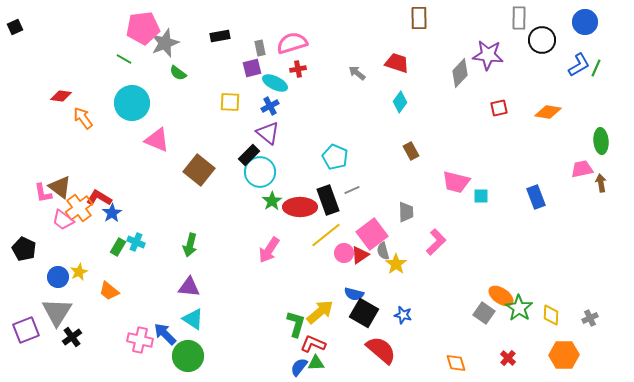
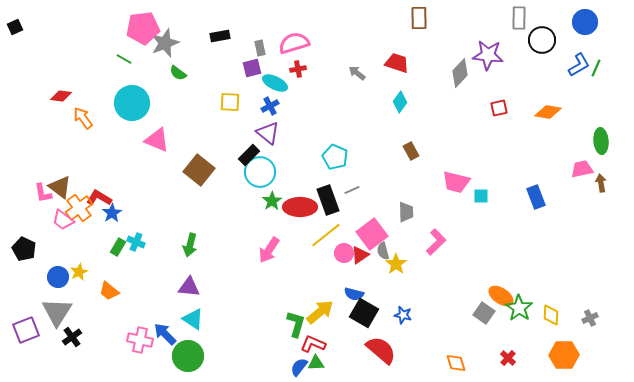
pink semicircle at (292, 43): moved 2 px right
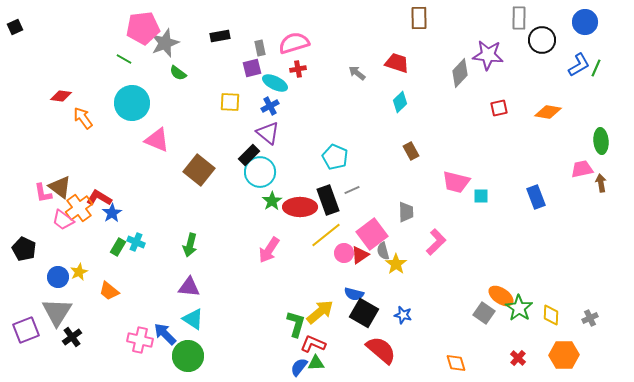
cyan diamond at (400, 102): rotated 10 degrees clockwise
red cross at (508, 358): moved 10 px right
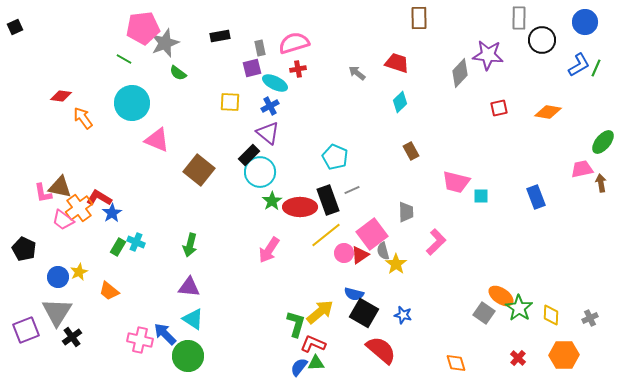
green ellipse at (601, 141): moved 2 px right, 1 px down; rotated 45 degrees clockwise
brown triangle at (60, 187): rotated 25 degrees counterclockwise
